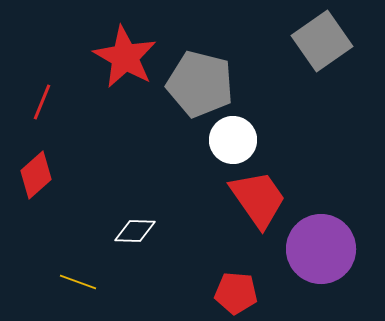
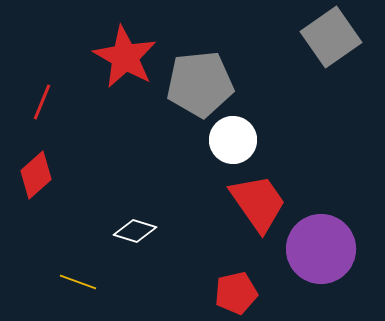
gray square: moved 9 px right, 4 px up
gray pentagon: rotated 20 degrees counterclockwise
red trapezoid: moved 4 px down
white diamond: rotated 15 degrees clockwise
red pentagon: rotated 18 degrees counterclockwise
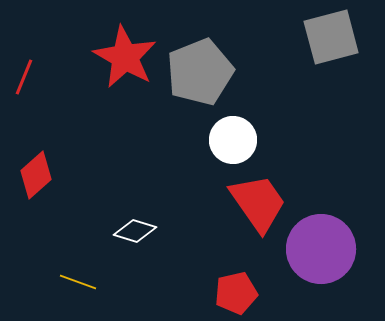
gray square: rotated 20 degrees clockwise
gray pentagon: moved 12 px up; rotated 16 degrees counterclockwise
red line: moved 18 px left, 25 px up
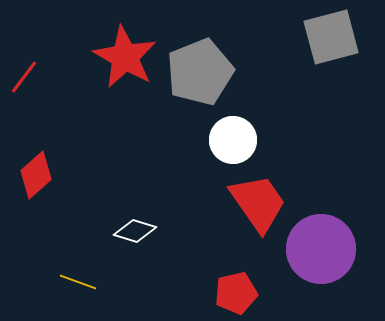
red line: rotated 15 degrees clockwise
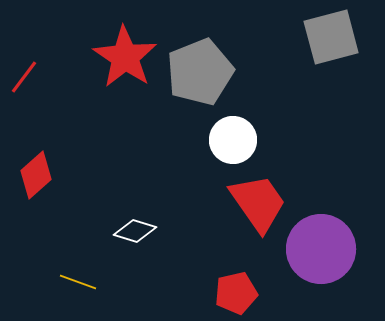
red star: rotated 4 degrees clockwise
